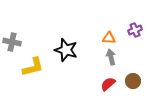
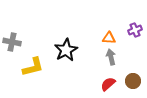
black star: rotated 25 degrees clockwise
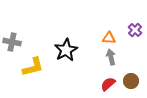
purple cross: rotated 24 degrees counterclockwise
brown circle: moved 2 px left
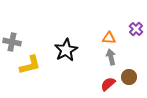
purple cross: moved 1 px right, 1 px up
yellow L-shape: moved 3 px left, 2 px up
brown circle: moved 2 px left, 4 px up
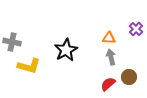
yellow L-shape: moved 1 px left, 1 px down; rotated 30 degrees clockwise
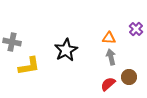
yellow L-shape: rotated 25 degrees counterclockwise
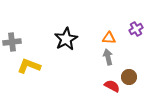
purple cross: rotated 16 degrees clockwise
gray cross: rotated 18 degrees counterclockwise
black star: moved 11 px up
gray arrow: moved 3 px left
yellow L-shape: rotated 150 degrees counterclockwise
red semicircle: moved 4 px right, 2 px down; rotated 70 degrees clockwise
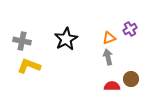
purple cross: moved 6 px left
orange triangle: rotated 24 degrees counterclockwise
gray cross: moved 10 px right, 1 px up; rotated 18 degrees clockwise
brown circle: moved 2 px right, 2 px down
red semicircle: rotated 28 degrees counterclockwise
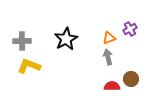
gray cross: rotated 12 degrees counterclockwise
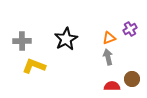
yellow L-shape: moved 5 px right
brown circle: moved 1 px right
